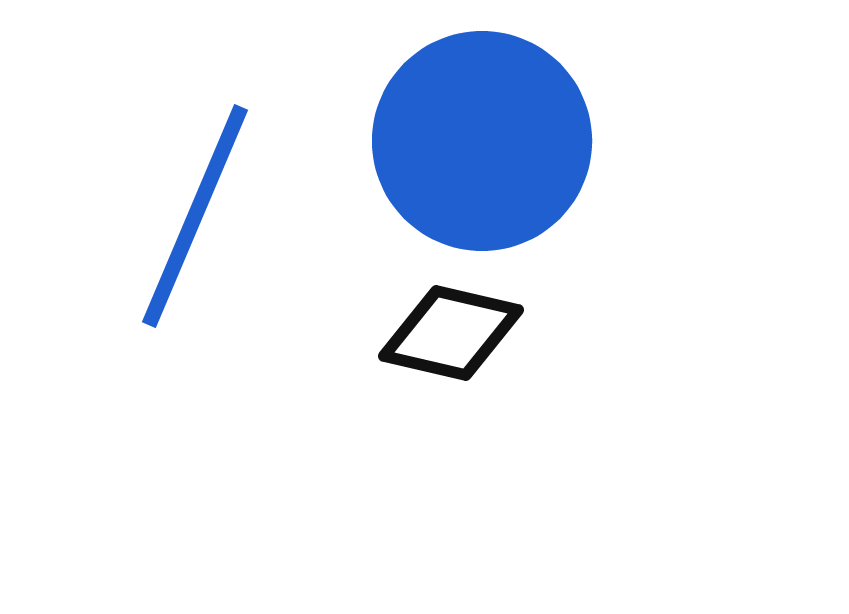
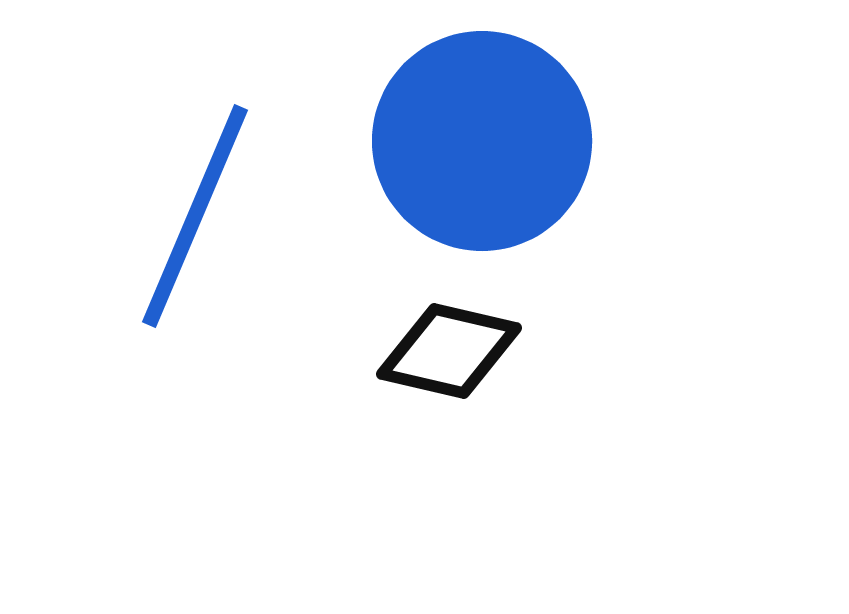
black diamond: moved 2 px left, 18 px down
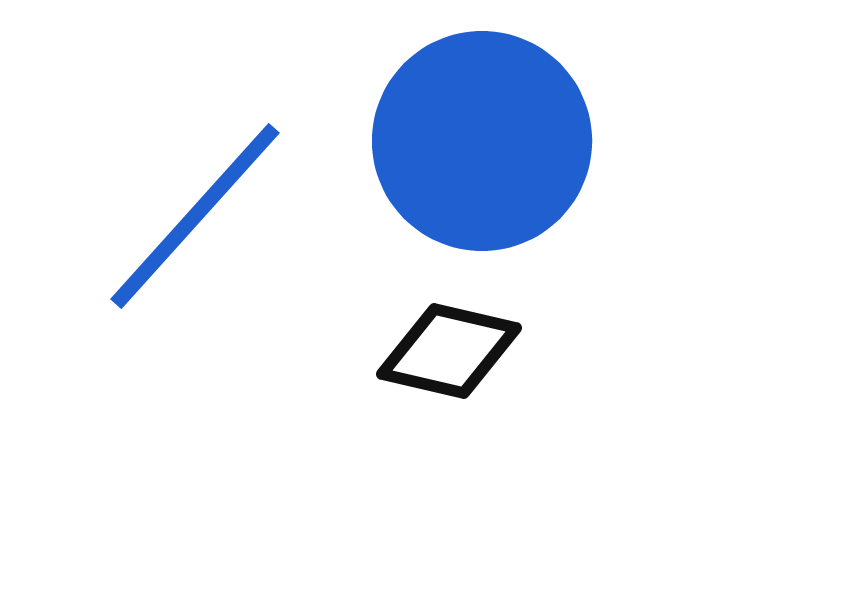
blue line: rotated 19 degrees clockwise
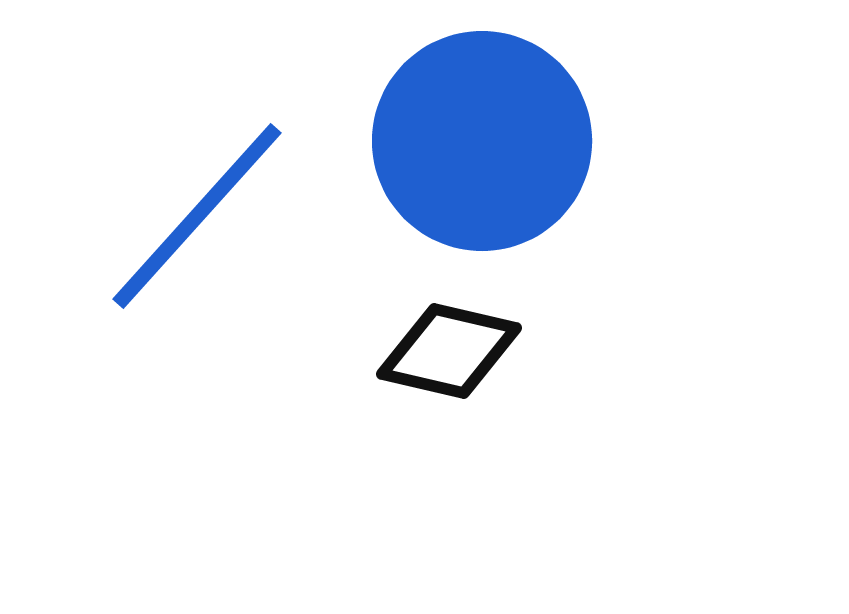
blue line: moved 2 px right
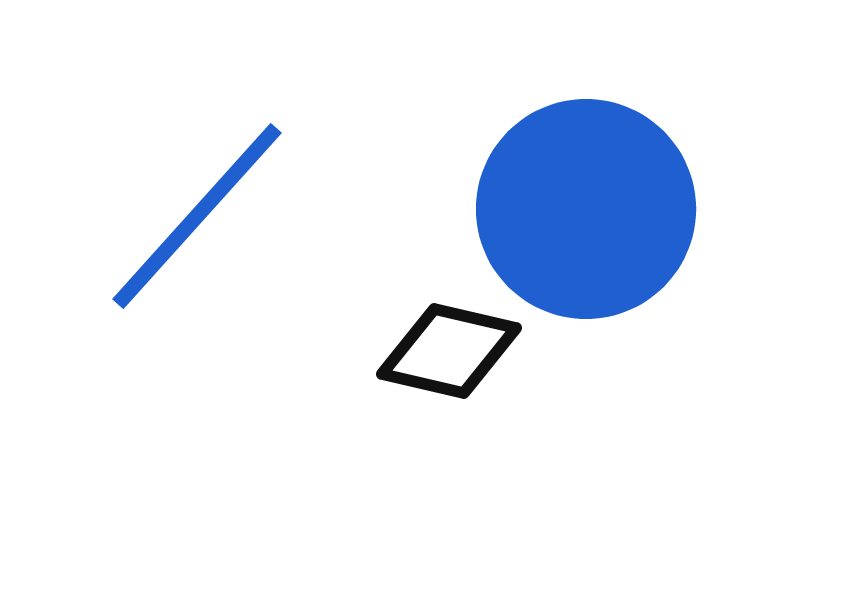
blue circle: moved 104 px right, 68 px down
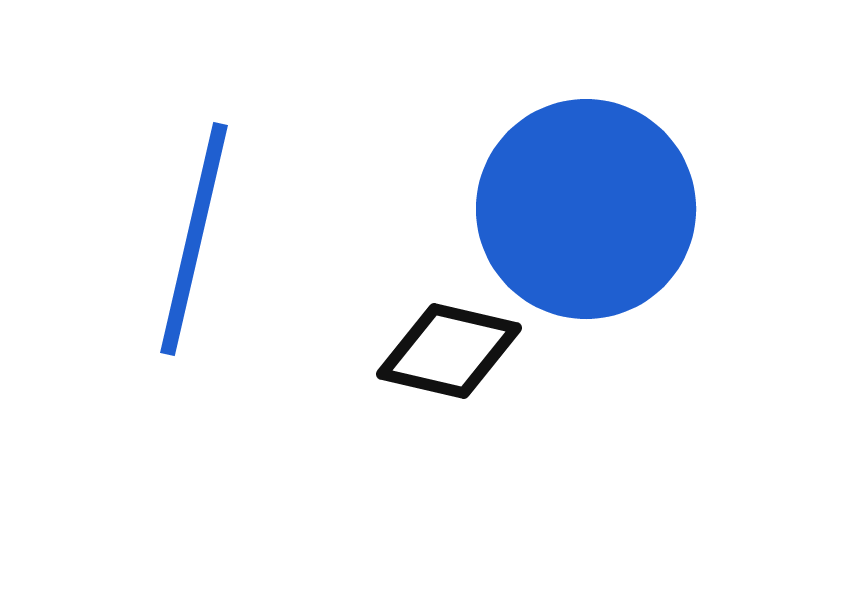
blue line: moved 3 px left, 23 px down; rotated 29 degrees counterclockwise
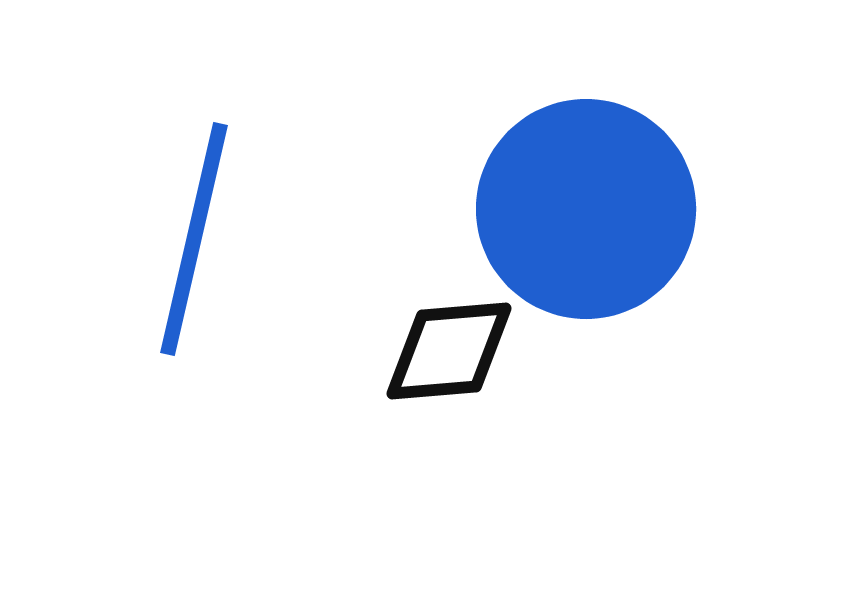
black diamond: rotated 18 degrees counterclockwise
